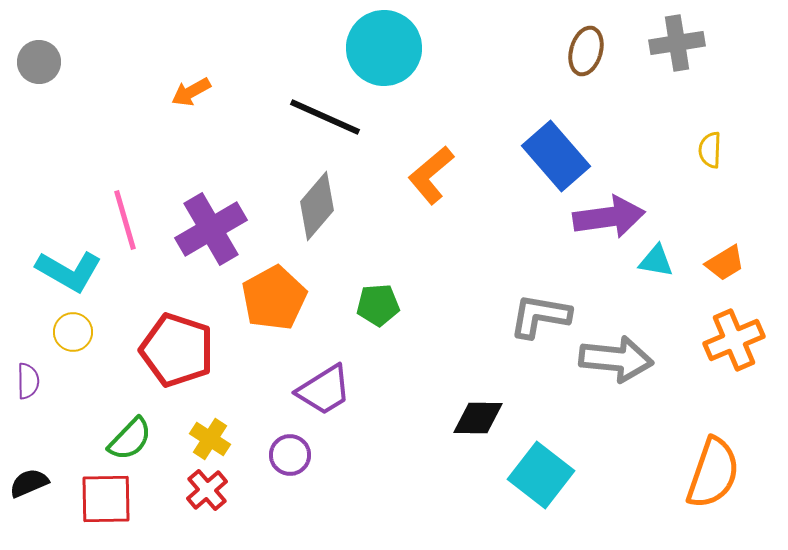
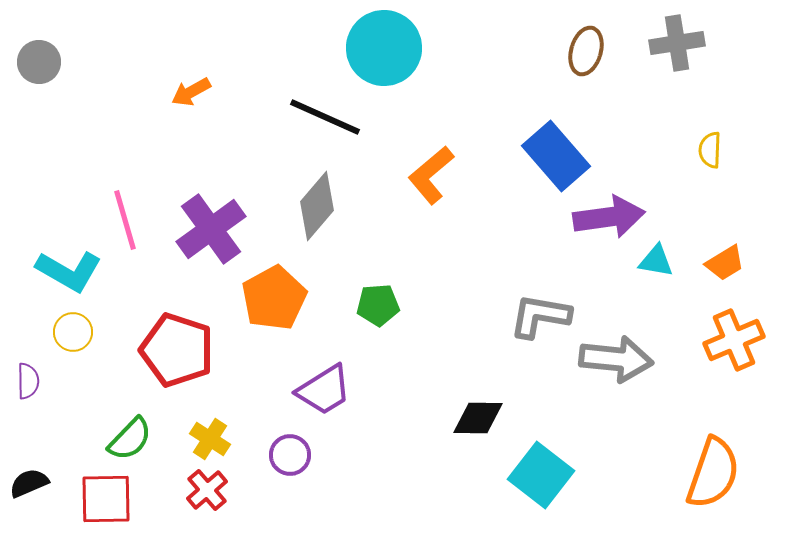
purple cross: rotated 6 degrees counterclockwise
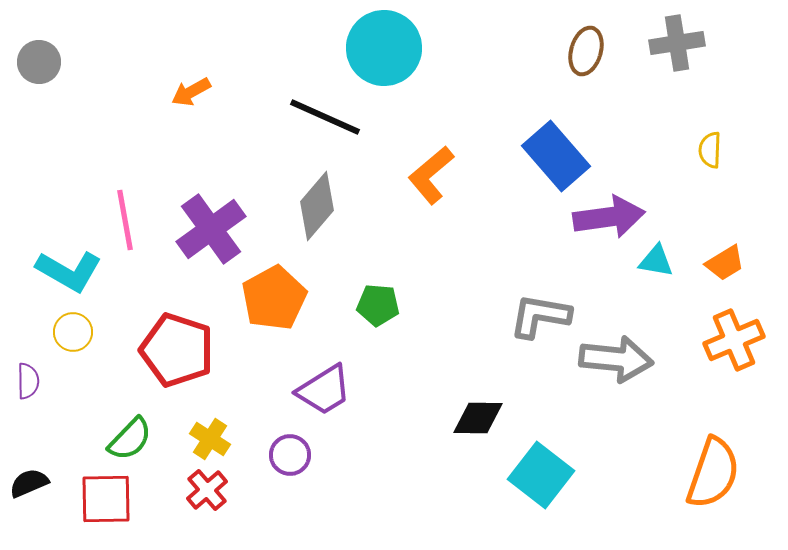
pink line: rotated 6 degrees clockwise
green pentagon: rotated 9 degrees clockwise
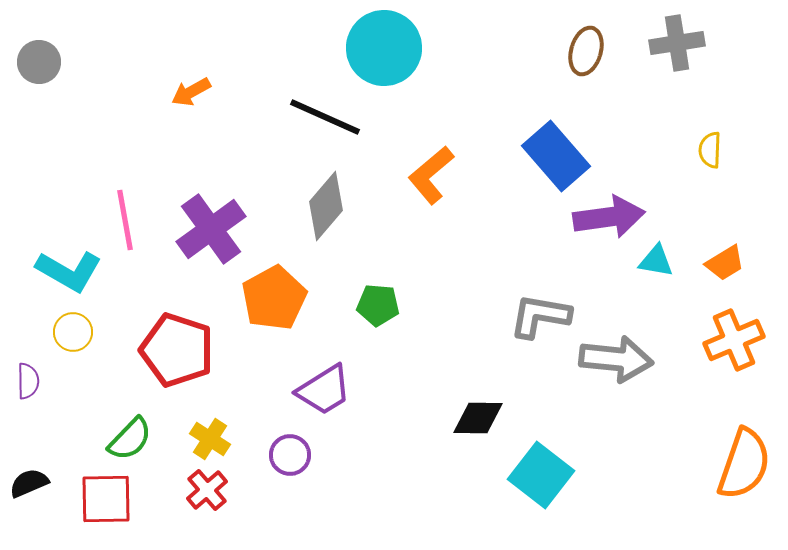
gray diamond: moved 9 px right
orange semicircle: moved 31 px right, 9 px up
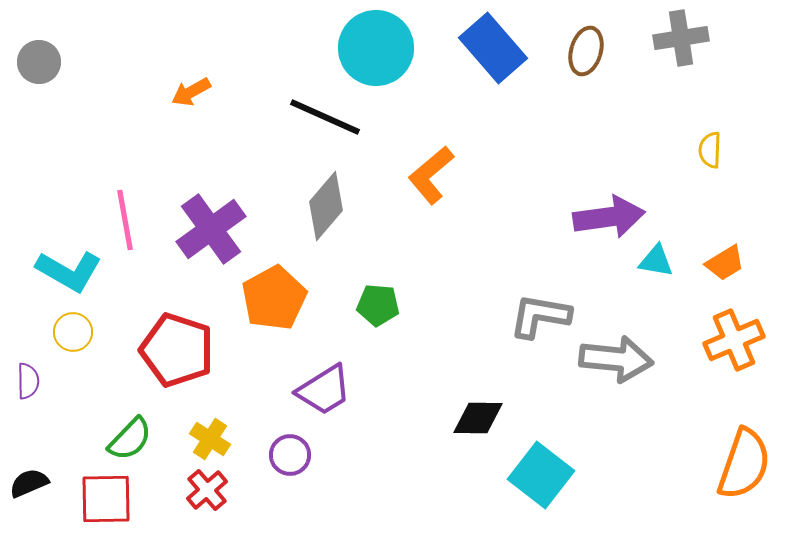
gray cross: moved 4 px right, 5 px up
cyan circle: moved 8 px left
blue rectangle: moved 63 px left, 108 px up
